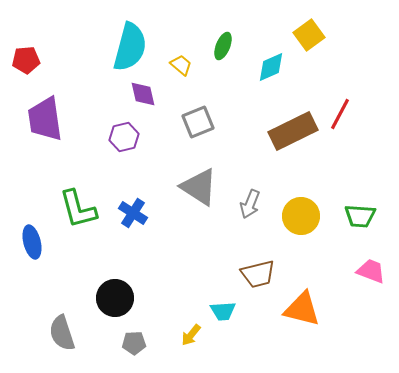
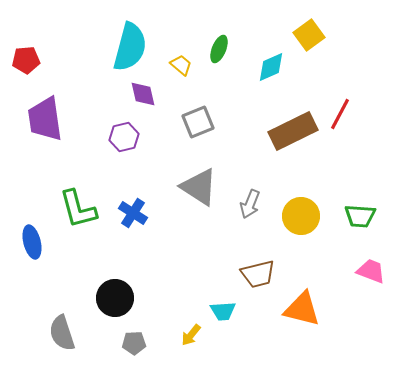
green ellipse: moved 4 px left, 3 px down
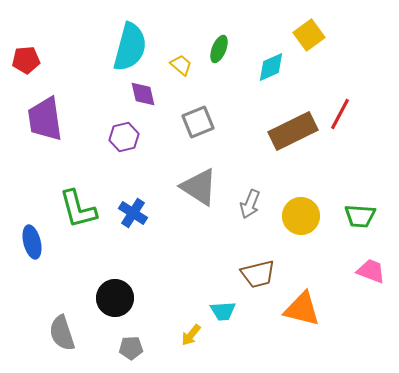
gray pentagon: moved 3 px left, 5 px down
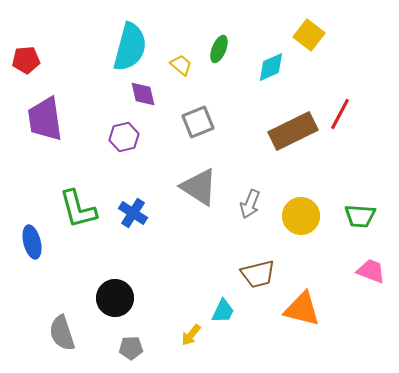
yellow square: rotated 16 degrees counterclockwise
cyan trapezoid: rotated 60 degrees counterclockwise
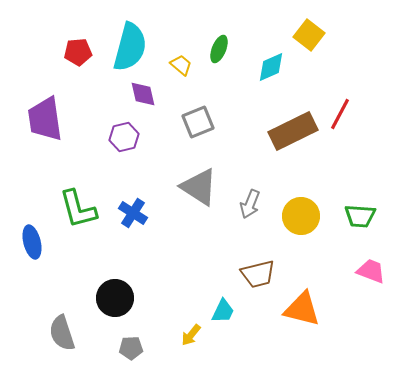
red pentagon: moved 52 px right, 8 px up
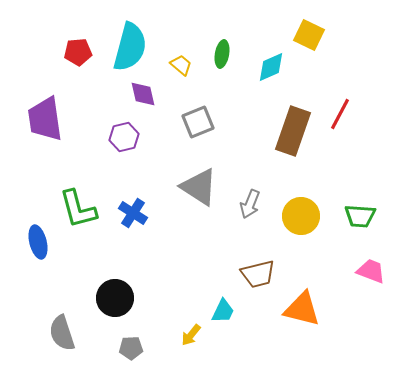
yellow square: rotated 12 degrees counterclockwise
green ellipse: moved 3 px right, 5 px down; rotated 12 degrees counterclockwise
brown rectangle: rotated 45 degrees counterclockwise
blue ellipse: moved 6 px right
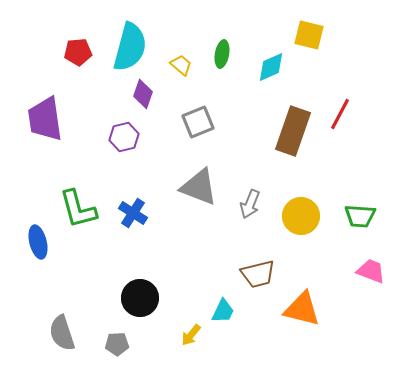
yellow square: rotated 12 degrees counterclockwise
purple diamond: rotated 32 degrees clockwise
gray triangle: rotated 12 degrees counterclockwise
black circle: moved 25 px right
gray pentagon: moved 14 px left, 4 px up
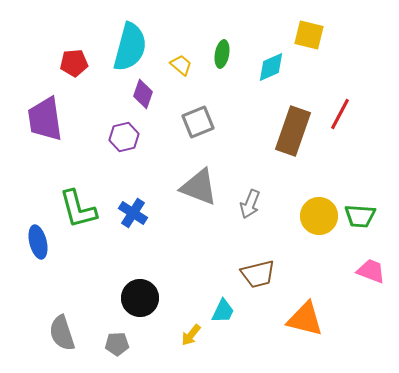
red pentagon: moved 4 px left, 11 px down
yellow circle: moved 18 px right
orange triangle: moved 3 px right, 10 px down
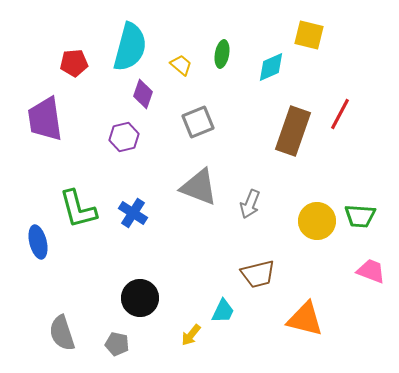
yellow circle: moved 2 px left, 5 px down
gray pentagon: rotated 15 degrees clockwise
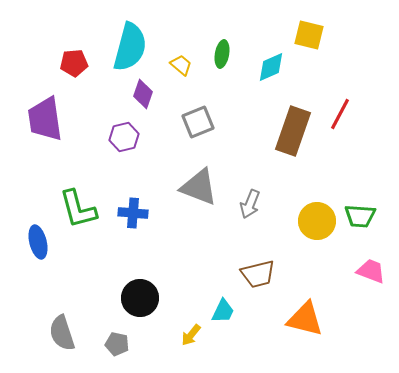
blue cross: rotated 28 degrees counterclockwise
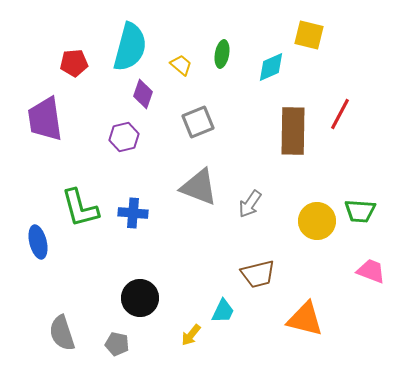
brown rectangle: rotated 18 degrees counterclockwise
gray arrow: rotated 12 degrees clockwise
green L-shape: moved 2 px right, 1 px up
green trapezoid: moved 5 px up
